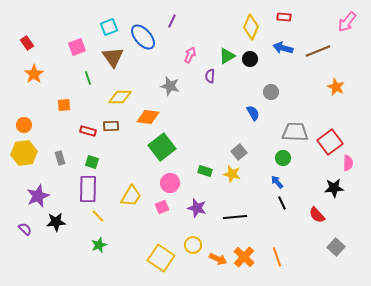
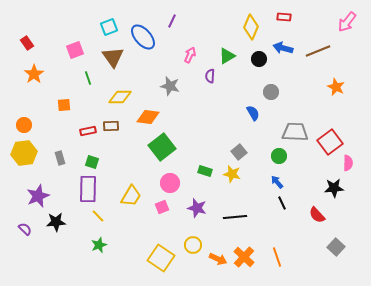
pink square at (77, 47): moved 2 px left, 3 px down
black circle at (250, 59): moved 9 px right
red rectangle at (88, 131): rotated 28 degrees counterclockwise
green circle at (283, 158): moved 4 px left, 2 px up
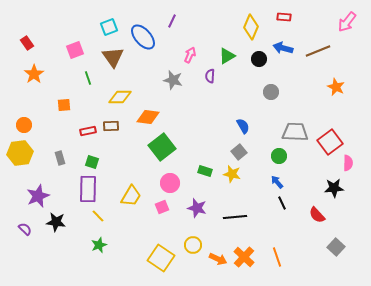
gray star at (170, 86): moved 3 px right, 6 px up
blue semicircle at (253, 113): moved 10 px left, 13 px down
yellow hexagon at (24, 153): moved 4 px left
black star at (56, 222): rotated 12 degrees clockwise
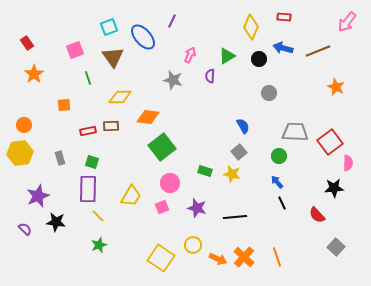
gray circle at (271, 92): moved 2 px left, 1 px down
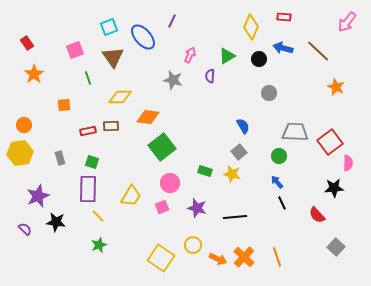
brown line at (318, 51): rotated 65 degrees clockwise
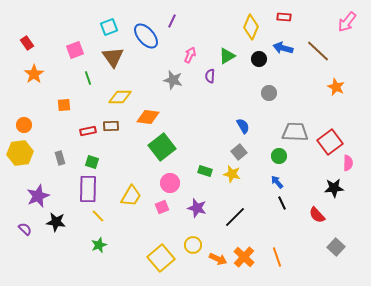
blue ellipse at (143, 37): moved 3 px right, 1 px up
black line at (235, 217): rotated 40 degrees counterclockwise
yellow square at (161, 258): rotated 16 degrees clockwise
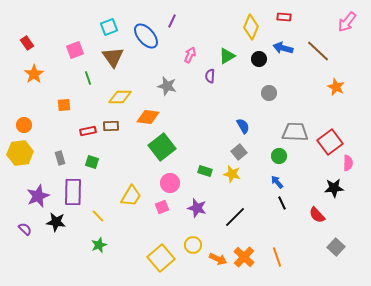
gray star at (173, 80): moved 6 px left, 6 px down
purple rectangle at (88, 189): moved 15 px left, 3 px down
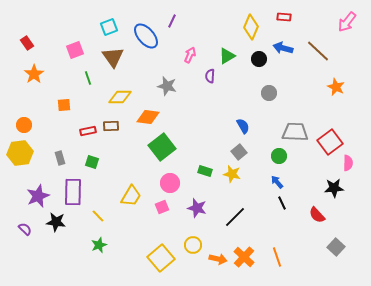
orange arrow at (218, 259): rotated 12 degrees counterclockwise
